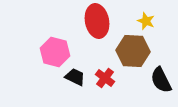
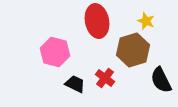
brown hexagon: moved 1 px up; rotated 20 degrees counterclockwise
black trapezoid: moved 7 px down
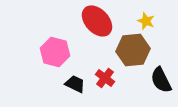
red ellipse: rotated 32 degrees counterclockwise
brown hexagon: rotated 12 degrees clockwise
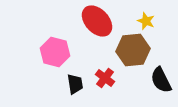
black trapezoid: rotated 55 degrees clockwise
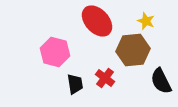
black semicircle: moved 1 px down
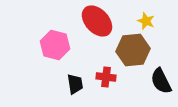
pink hexagon: moved 7 px up
red cross: moved 1 px right, 1 px up; rotated 30 degrees counterclockwise
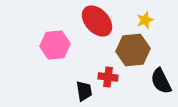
yellow star: moved 1 px left, 1 px up; rotated 30 degrees clockwise
pink hexagon: rotated 20 degrees counterclockwise
red cross: moved 2 px right
black trapezoid: moved 9 px right, 7 px down
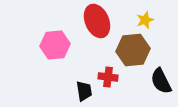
red ellipse: rotated 20 degrees clockwise
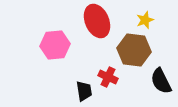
brown hexagon: moved 1 px right; rotated 12 degrees clockwise
red cross: rotated 18 degrees clockwise
